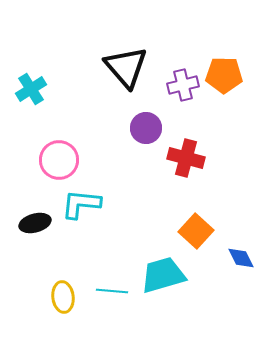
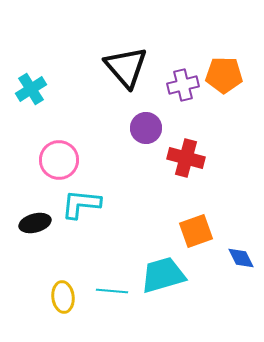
orange square: rotated 28 degrees clockwise
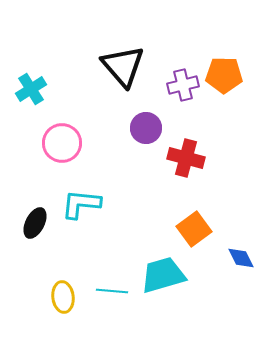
black triangle: moved 3 px left, 1 px up
pink circle: moved 3 px right, 17 px up
black ellipse: rotated 48 degrees counterclockwise
orange square: moved 2 px left, 2 px up; rotated 16 degrees counterclockwise
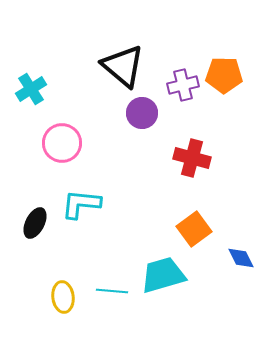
black triangle: rotated 9 degrees counterclockwise
purple circle: moved 4 px left, 15 px up
red cross: moved 6 px right
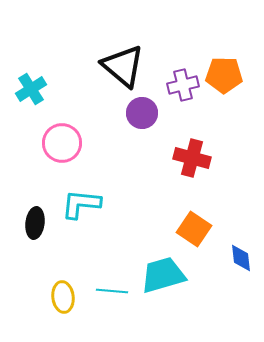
black ellipse: rotated 20 degrees counterclockwise
orange square: rotated 20 degrees counterclockwise
blue diamond: rotated 20 degrees clockwise
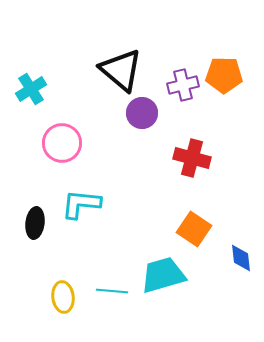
black triangle: moved 2 px left, 4 px down
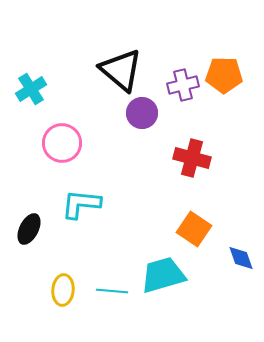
black ellipse: moved 6 px left, 6 px down; rotated 20 degrees clockwise
blue diamond: rotated 12 degrees counterclockwise
yellow ellipse: moved 7 px up; rotated 12 degrees clockwise
